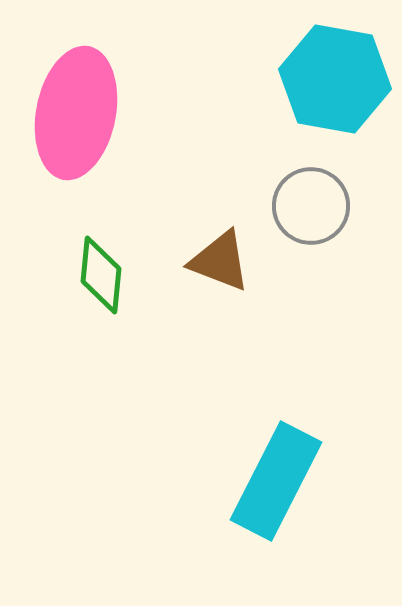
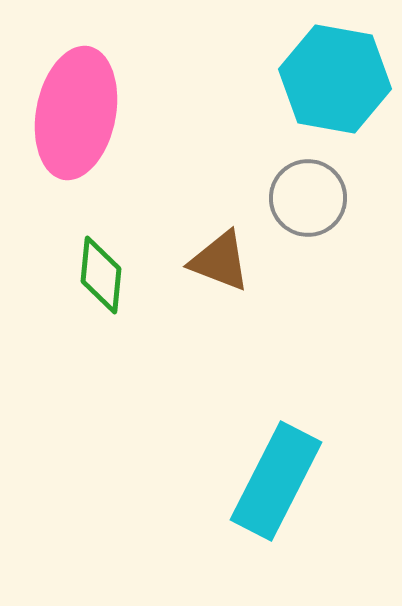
gray circle: moved 3 px left, 8 px up
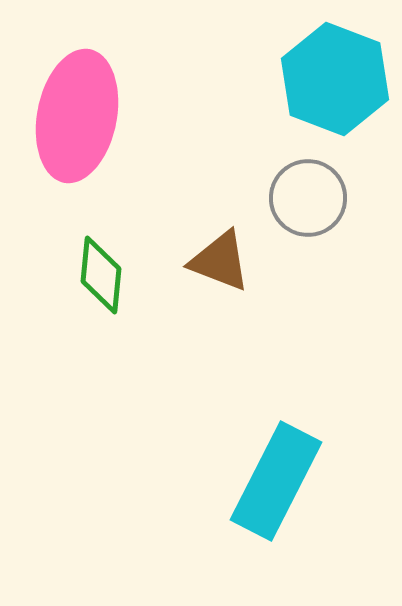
cyan hexagon: rotated 11 degrees clockwise
pink ellipse: moved 1 px right, 3 px down
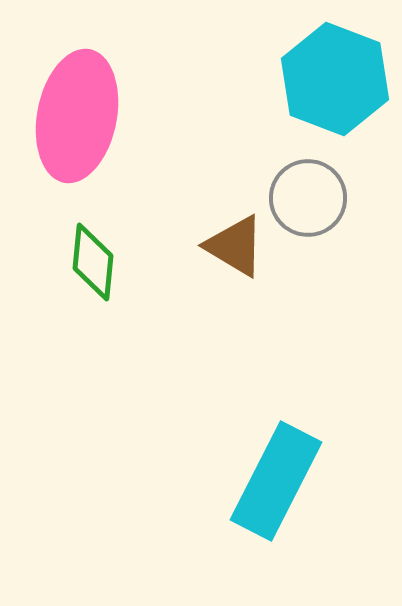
brown triangle: moved 15 px right, 15 px up; rotated 10 degrees clockwise
green diamond: moved 8 px left, 13 px up
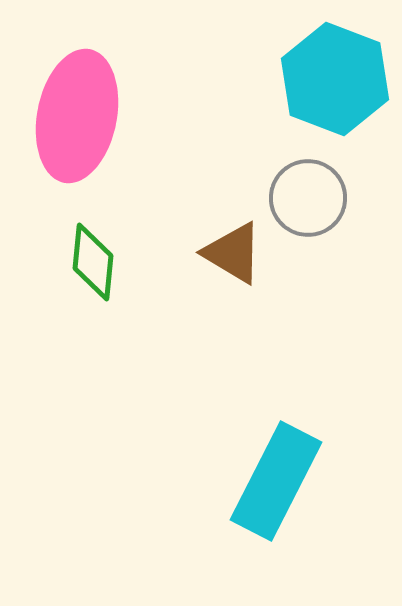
brown triangle: moved 2 px left, 7 px down
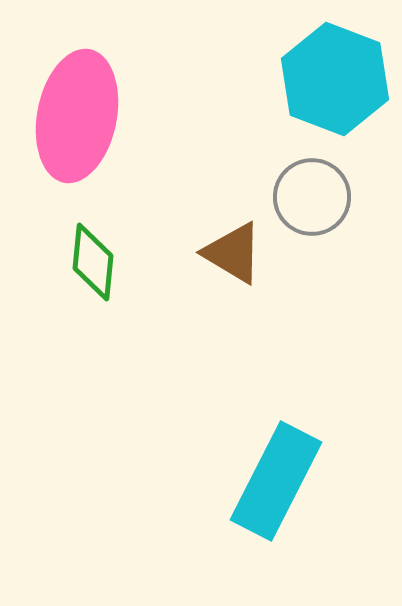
gray circle: moved 4 px right, 1 px up
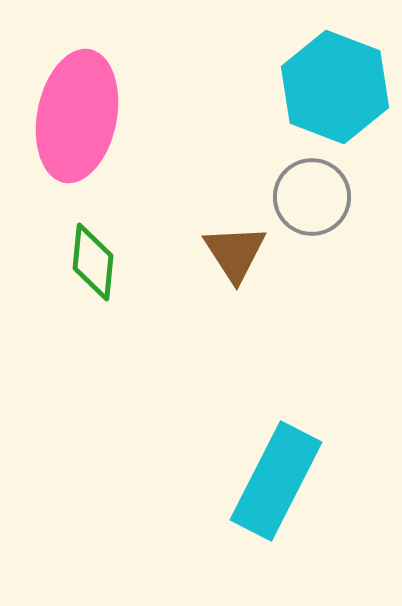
cyan hexagon: moved 8 px down
brown triangle: moved 2 px right; rotated 26 degrees clockwise
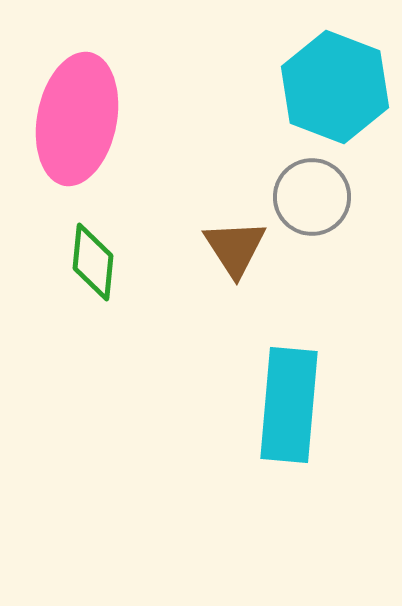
pink ellipse: moved 3 px down
brown triangle: moved 5 px up
cyan rectangle: moved 13 px right, 76 px up; rotated 22 degrees counterclockwise
